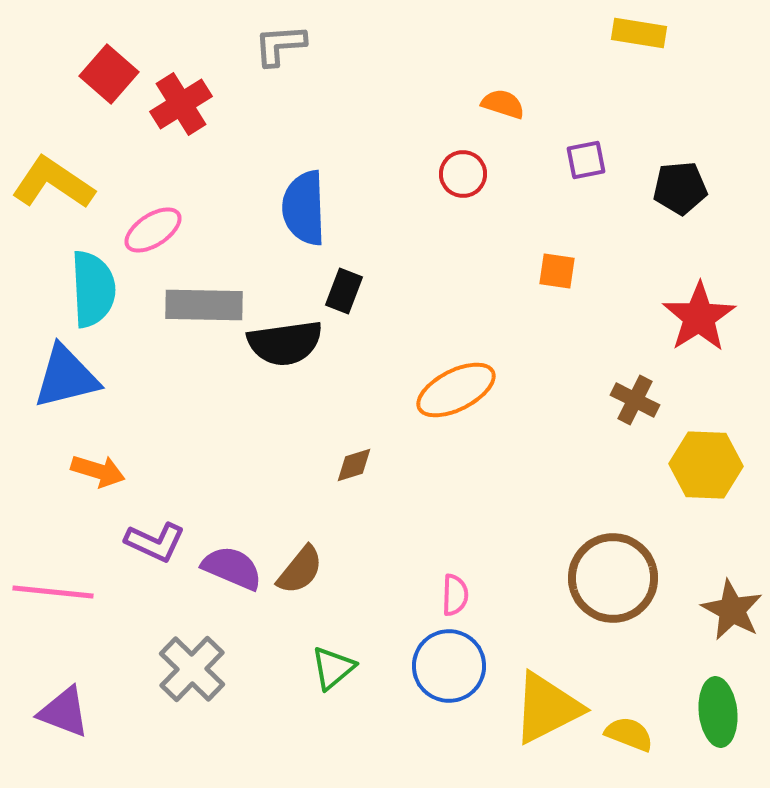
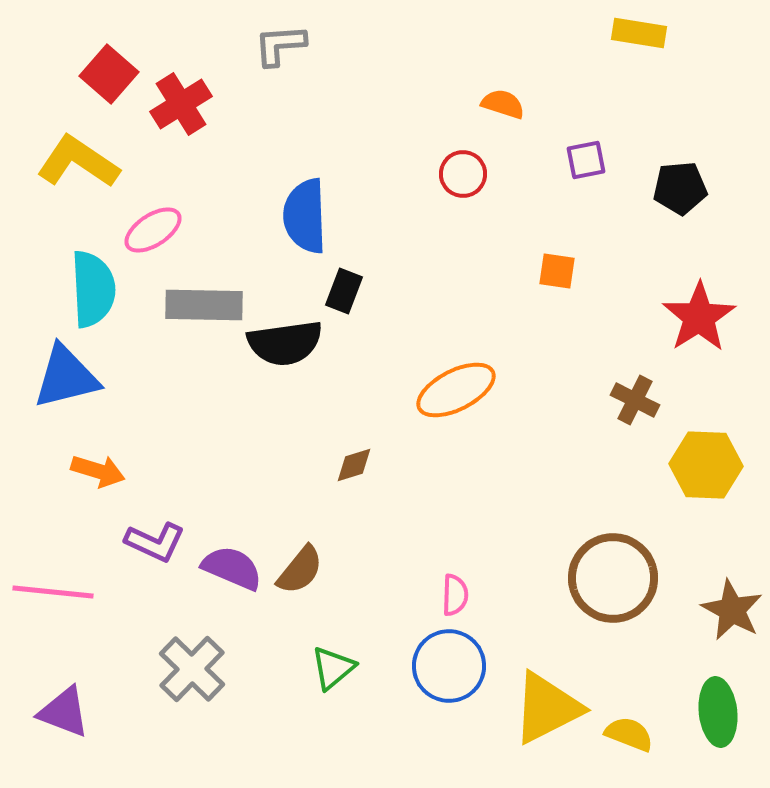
yellow L-shape: moved 25 px right, 21 px up
blue semicircle: moved 1 px right, 8 px down
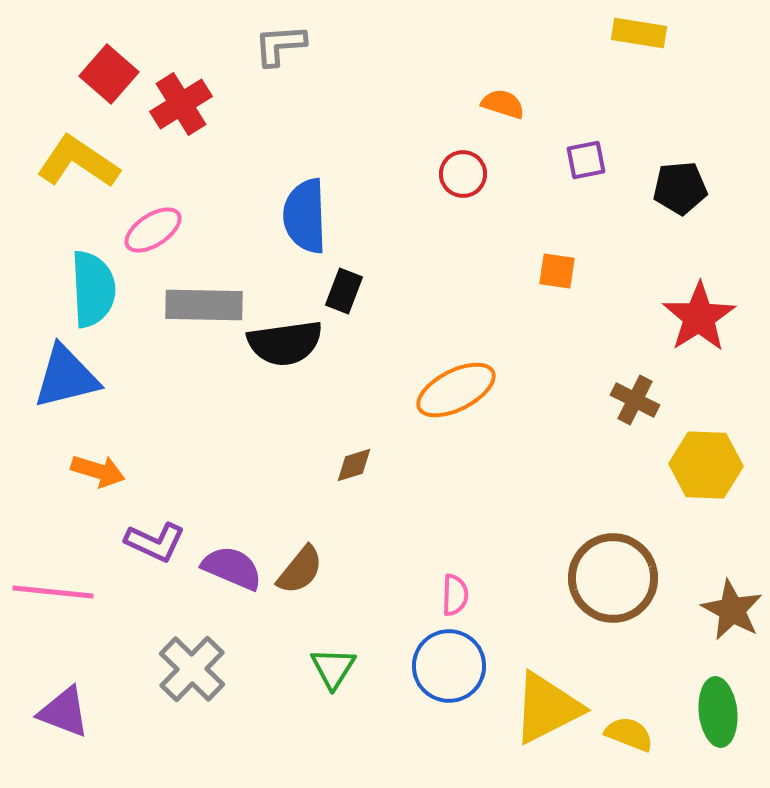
green triangle: rotated 18 degrees counterclockwise
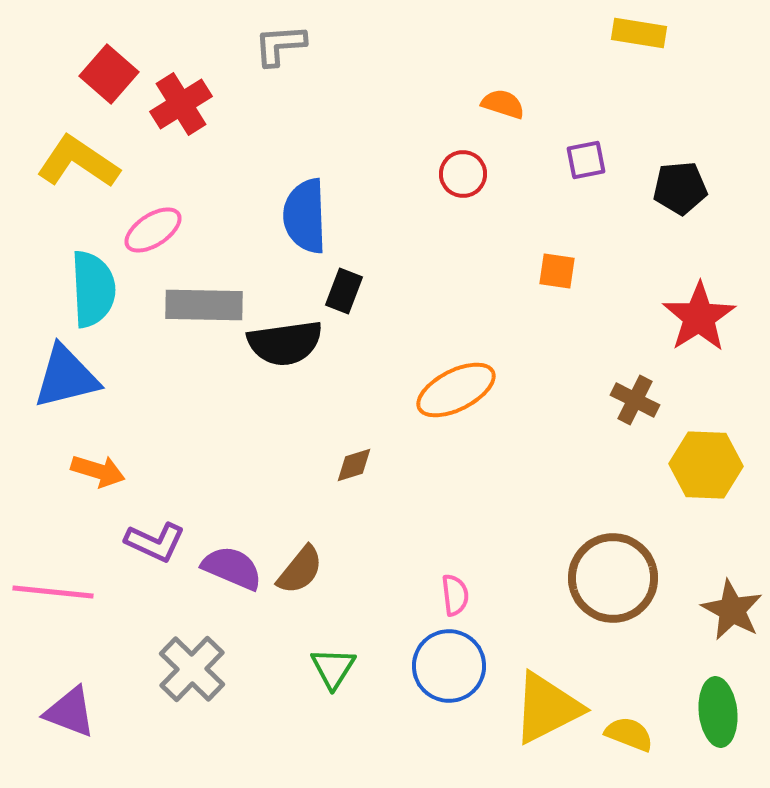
pink semicircle: rotated 9 degrees counterclockwise
purple triangle: moved 6 px right
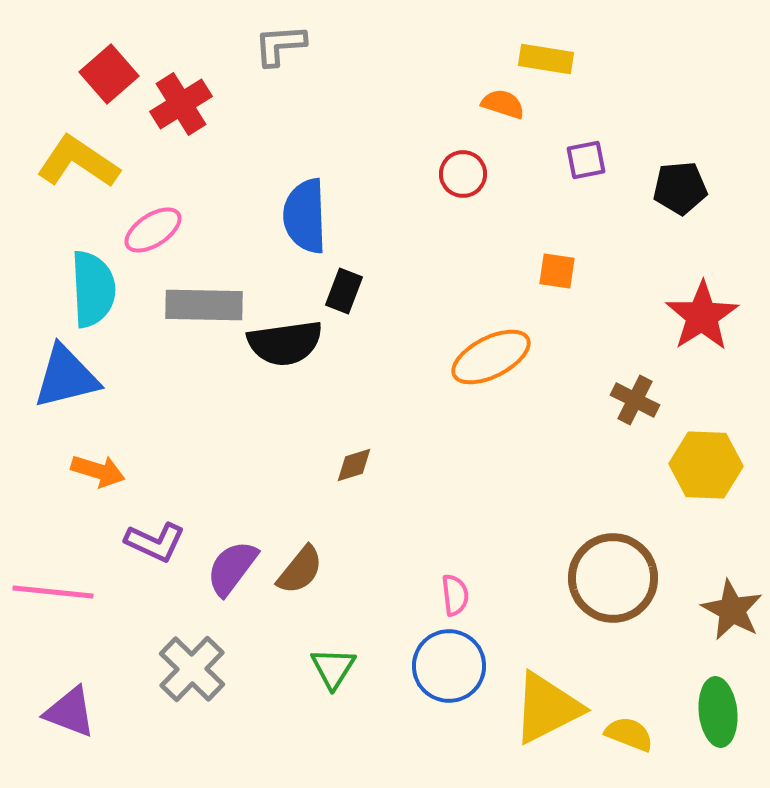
yellow rectangle: moved 93 px left, 26 px down
red square: rotated 8 degrees clockwise
red star: moved 3 px right, 1 px up
orange ellipse: moved 35 px right, 33 px up
purple semicircle: rotated 76 degrees counterclockwise
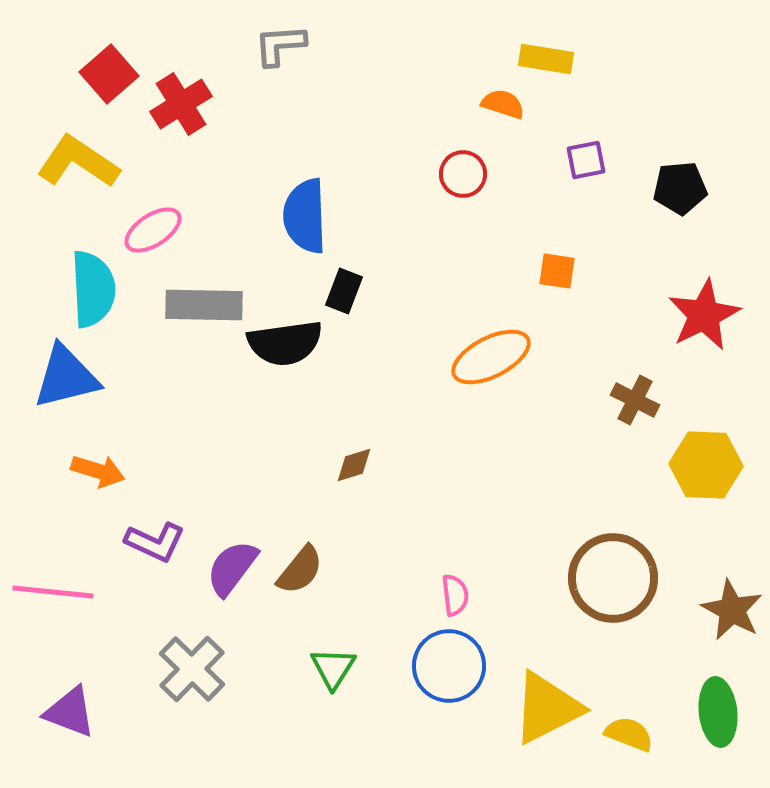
red star: moved 2 px right, 1 px up; rotated 6 degrees clockwise
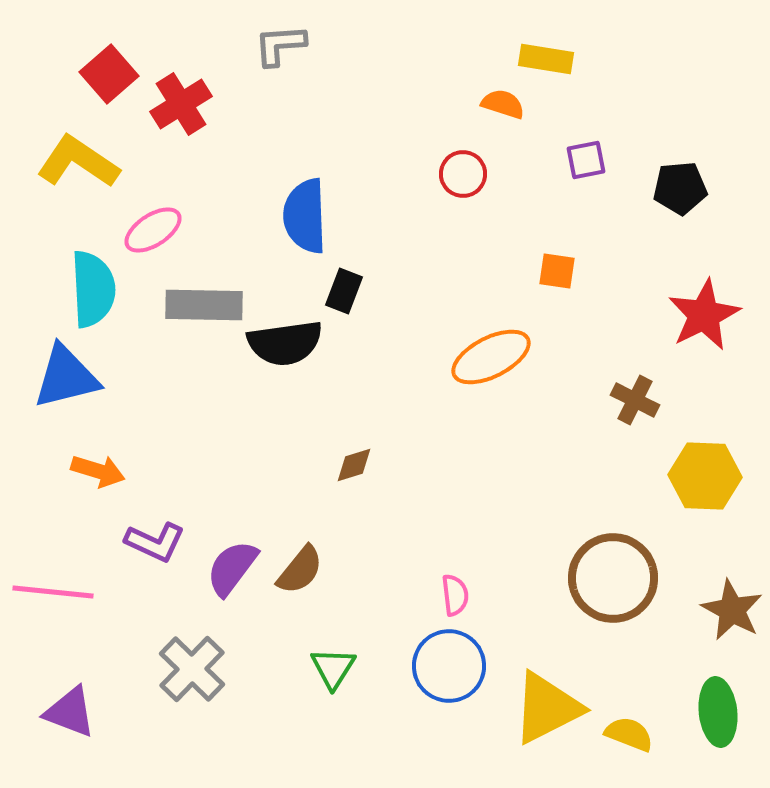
yellow hexagon: moved 1 px left, 11 px down
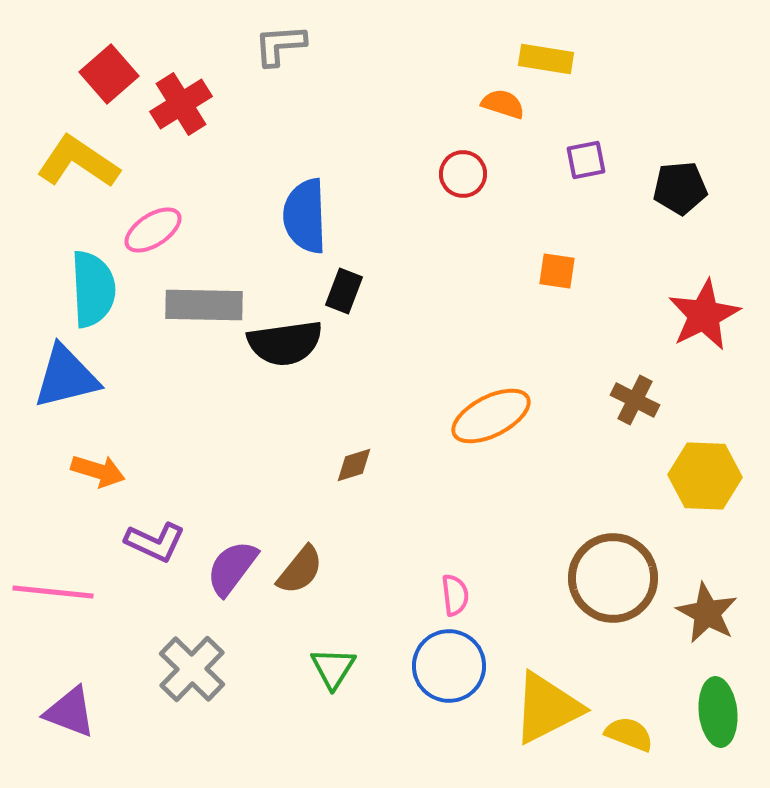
orange ellipse: moved 59 px down
brown star: moved 25 px left, 3 px down
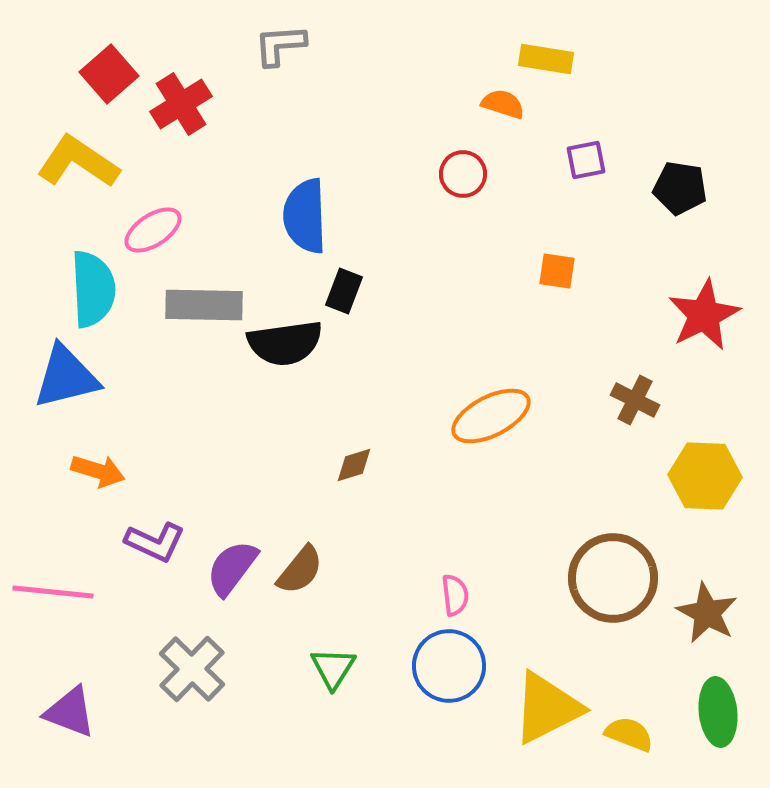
black pentagon: rotated 14 degrees clockwise
